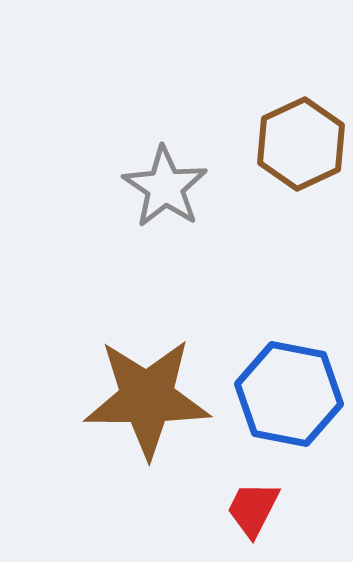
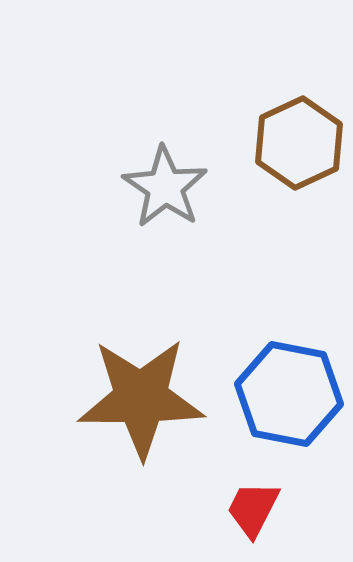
brown hexagon: moved 2 px left, 1 px up
brown star: moved 6 px left
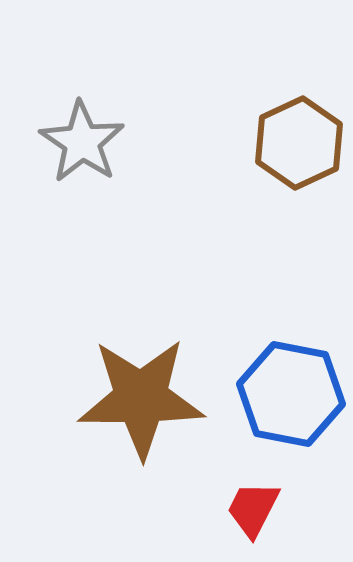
gray star: moved 83 px left, 45 px up
blue hexagon: moved 2 px right
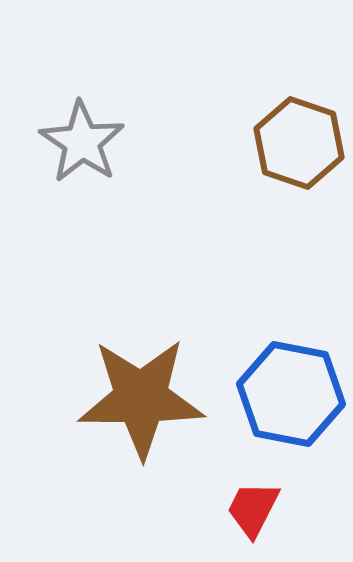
brown hexagon: rotated 16 degrees counterclockwise
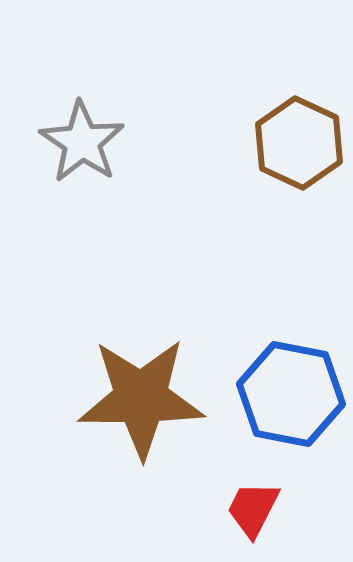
brown hexagon: rotated 6 degrees clockwise
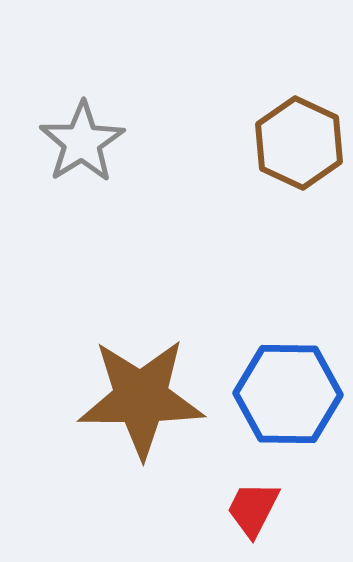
gray star: rotated 6 degrees clockwise
blue hexagon: moved 3 px left; rotated 10 degrees counterclockwise
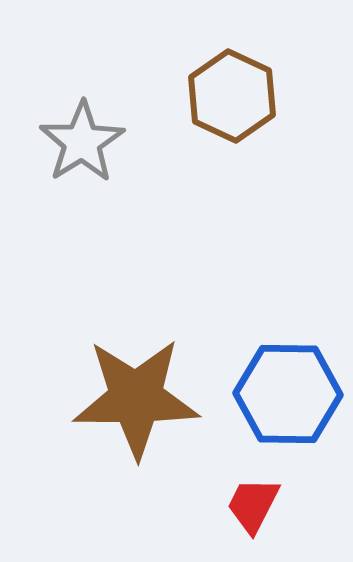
brown hexagon: moved 67 px left, 47 px up
brown star: moved 5 px left
red trapezoid: moved 4 px up
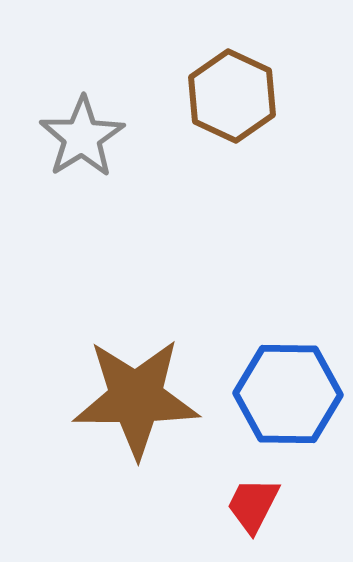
gray star: moved 5 px up
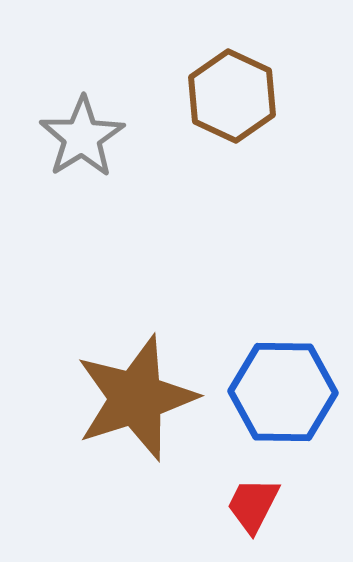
blue hexagon: moved 5 px left, 2 px up
brown star: rotated 18 degrees counterclockwise
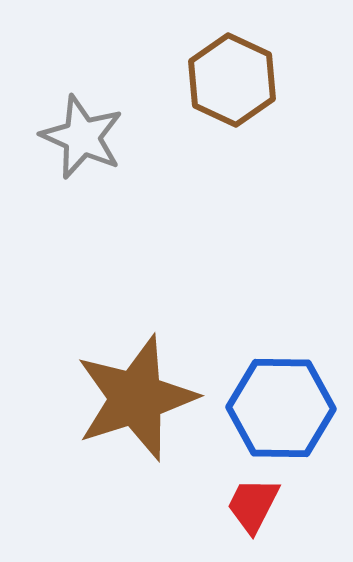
brown hexagon: moved 16 px up
gray star: rotated 16 degrees counterclockwise
blue hexagon: moved 2 px left, 16 px down
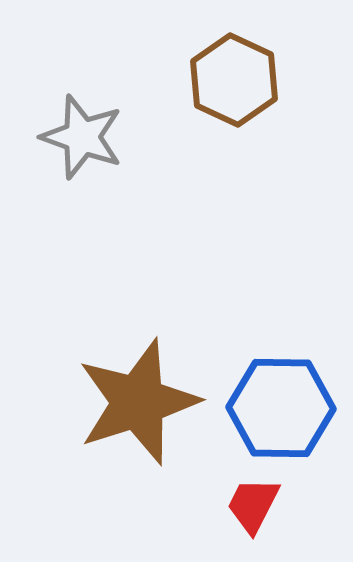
brown hexagon: moved 2 px right
gray star: rotated 4 degrees counterclockwise
brown star: moved 2 px right, 4 px down
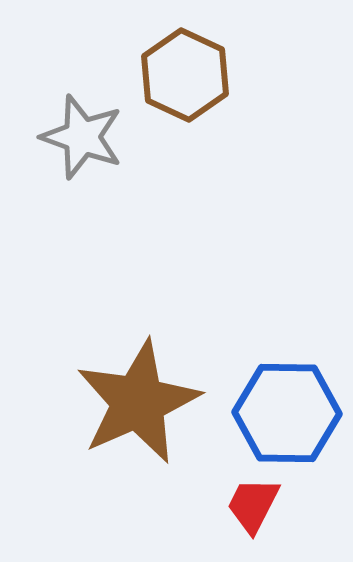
brown hexagon: moved 49 px left, 5 px up
brown star: rotated 6 degrees counterclockwise
blue hexagon: moved 6 px right, 5 px down
